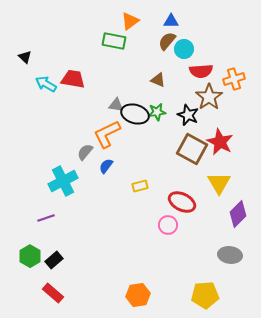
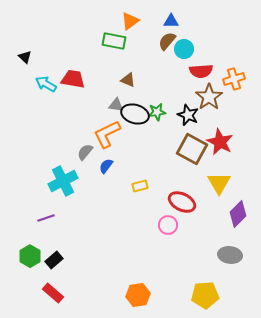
brown triangle: moved 30 px left
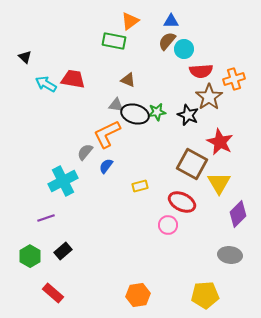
brown square: moved 15 px down
black rectangle: moved 9 px right, 9 px up
